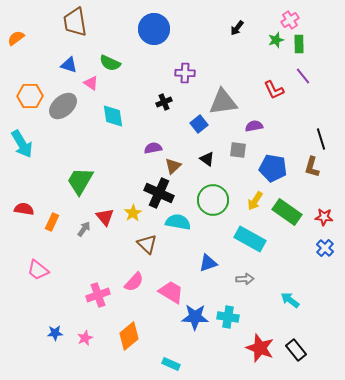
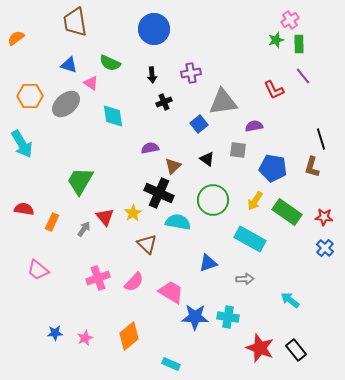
black arrow at (237, 28): moved 85 px left, 47 px down; rotated 42 degrees counterclockwise
purple cross at (185, 73): moved 6 px right; rotated 12 degrees counterclockwise
gray ellipse at (63, 106): moved 3 px right, 2 px up
purple semicircle at (153, 148): moved 3 px left
pink cross at (98, 295): moved 17 px up
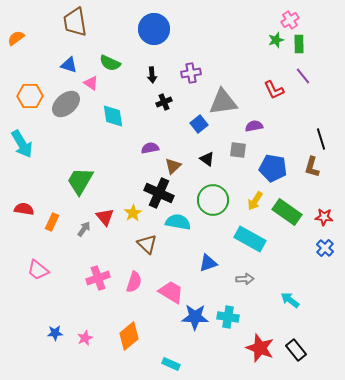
pink semicircle at (134, 282): rotated 25 degrees counterclockwise
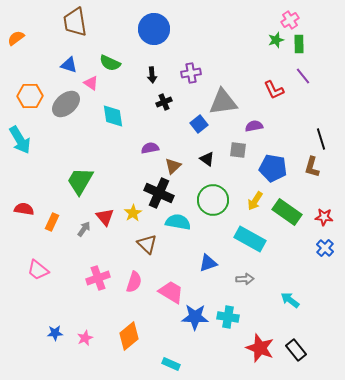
cyan arrow at (22, 144): moved 2 px left, 4 px up
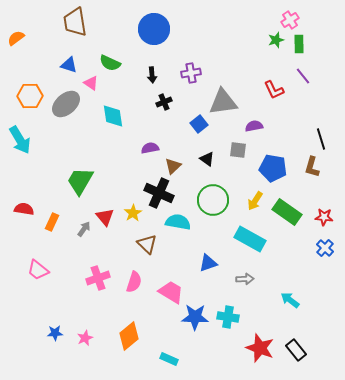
cyan rectangle at (171, 364): moved 2 px left, 5 px up
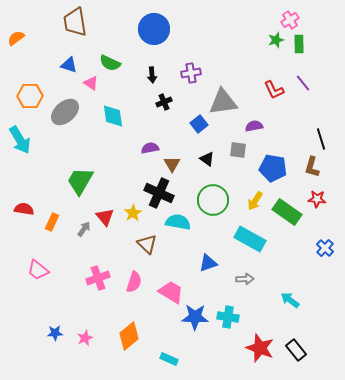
purple line at (303, 76): moved 7 px down
gray ellipse at (66, 104): moved 1 px left, 8 px down
brown triangle at (173, 166): moved 1 px left, 2 px up; rotated 18 degrees counterclockwise
red star at (324, 217): moved 7 px left, 18 px up
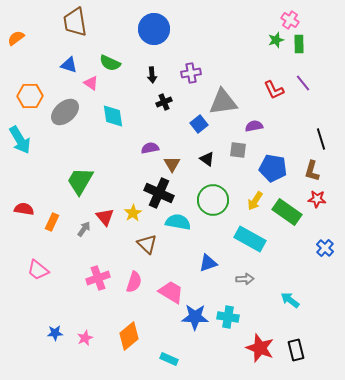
pink cross at (290, 20): rotated 24 degrees counterclockwise
brown L-shape at (312, 167): moved 4 px down
black rectangle at (296, 350): rotated 25 degrees clockwise
